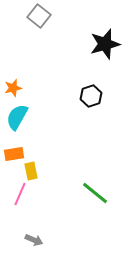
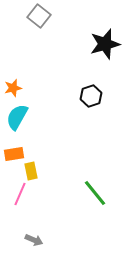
green line: rotated 12 degrees clockwise
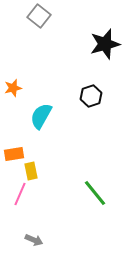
cyan semicircle: moved 24 px right, 1 px up
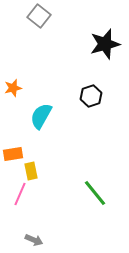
orange rectangle: moved 1 px left
